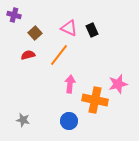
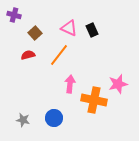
orange cross: moved 1 px left
blue circle: moved 15 px left, 3 px up
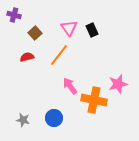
pink triangle: rotated 30 degrees clockwise
red semicircle: moved 1 px left, 2 px down
pink arrow: moved 2 px down; rotated 42 degrees counterclockwise
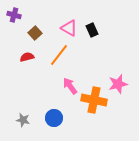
pink triangle: rotated 24 degrees counterclockwise
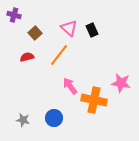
pink triangle: rotated 12 degrees clockwise
pink star: moved 3 px right, 1 px up; rotated 24 degrees clockwise
